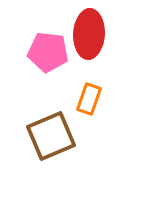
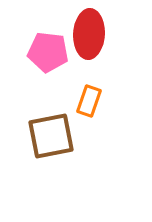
orange rectangle: moved 2 px down
brown square: rotated 12 degrees clockwise
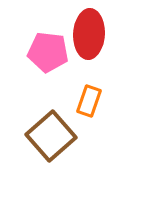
brown square: rotated 30 degrees counterclockwise
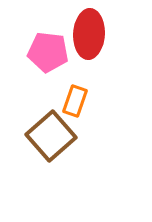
orange rectangle: moved 14 px left
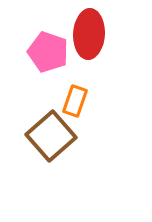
pink pentagon: rotated 12 degrees clockwise
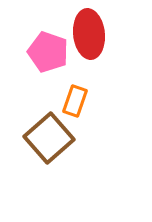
red ellipse: rotated 9 degrees counterclockwise
brown square: moved 2 px left, 2 px down
